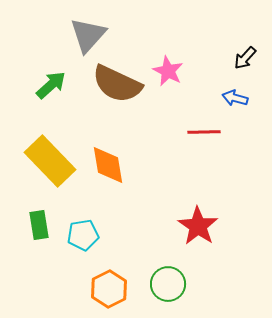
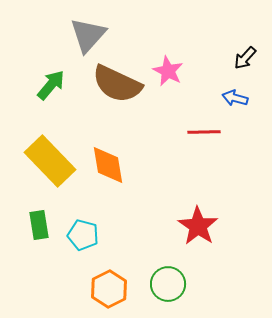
green arrow: rotated 8 degrees counterclockwise
cyan pentagon: rotated 24 degrees clockwise
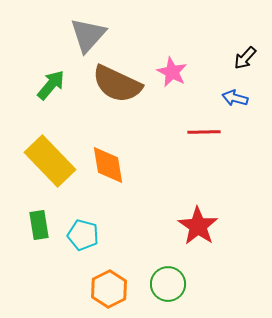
pink star: moved 4 px right, 1 px down
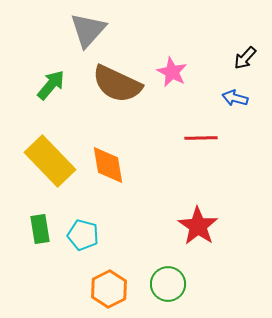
gray triangle: moved 5 px up
red line: moved 3 px left, 6 px down
green rectangle: moved 1 px right, 4 px down
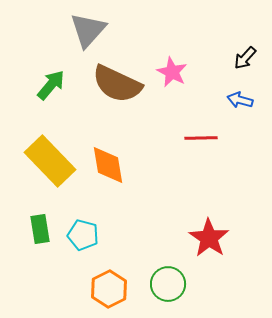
blue arrow: moved 5 px right, 2 px down
red star: moved 11 px right, 12 px down
